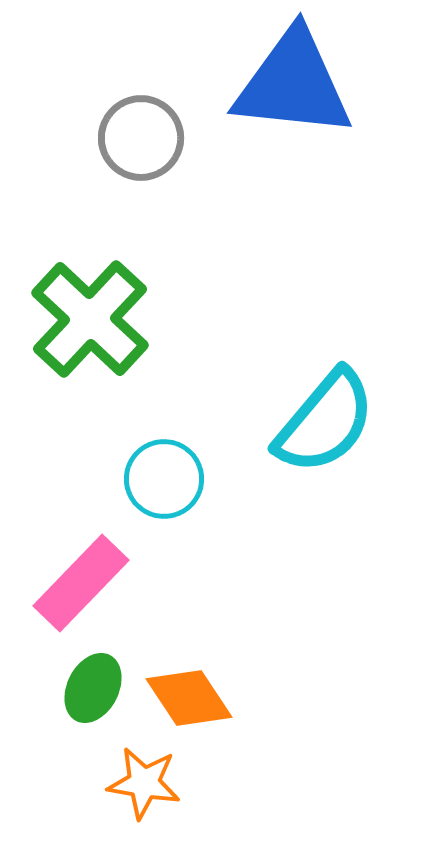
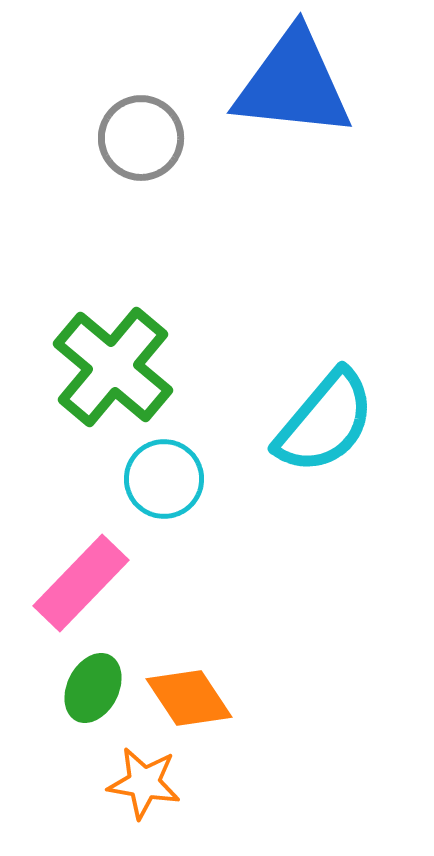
green cross: moved 23 px right, 48 px down; rotated 3 degrees counterclockwise
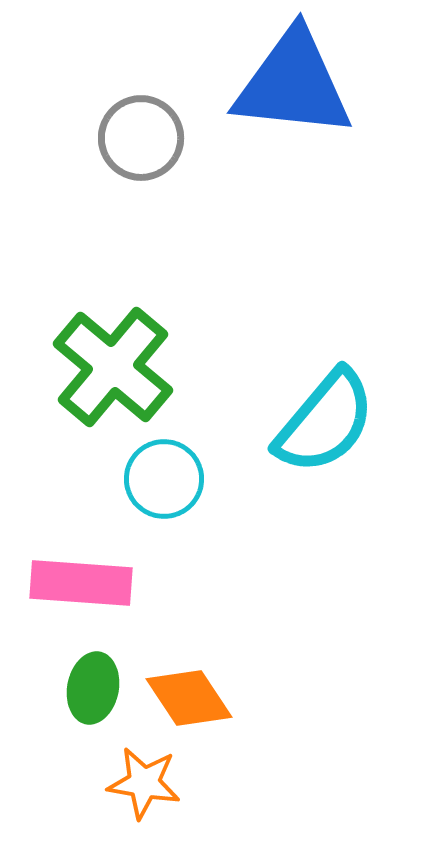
pink rectangle: rotated 50 degrees clockwise
green ellipse: rotated 16 degrees counterclockwise
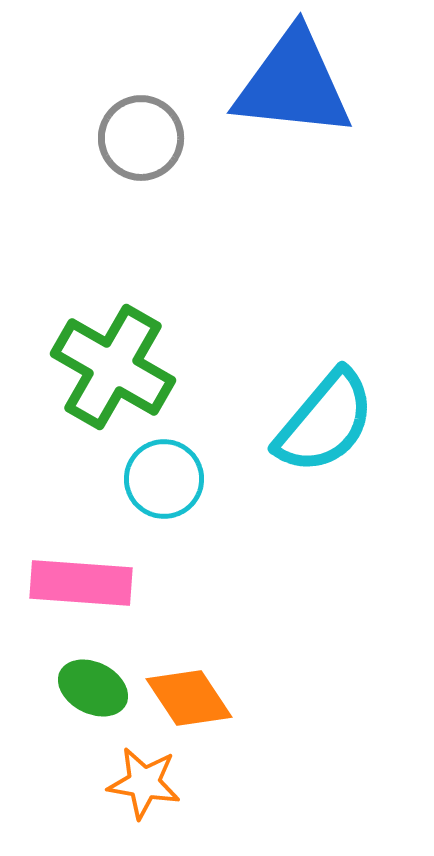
green cross: rotated 10 degrees counterclockwise
green ellipse: rotated 74 degrees counterclockwise
